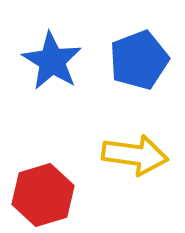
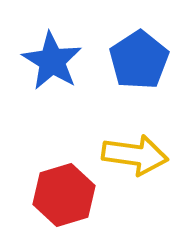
blue pentagon: rotated 12 degrees counterclockwise
red hexagon: moved 21 px right
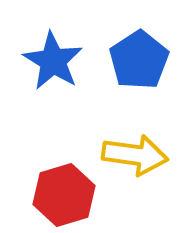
blue star: moved 1 px right
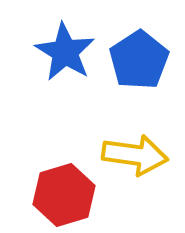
blue star: moved 12 px right, 9 px up
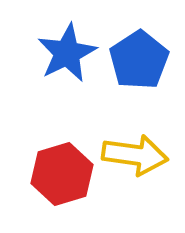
blue star: moved 2 px right, 1 px down; rotated 14 degrees clockwise
red hexagon: moved 2 px left, 21 px up
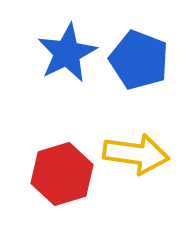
blue pentagon: rotated 18 degrees counterclockwise
yellow arrow: moved 1 px right, 1 px up
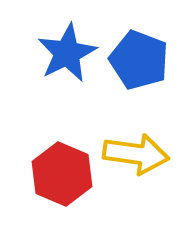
red hexagon: rotated 20 degrees counterclockwise
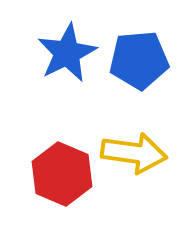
blue pentagon: rotated 26 degrees counterclockwise
yellow arrow: moved 2 px left, 1 px up
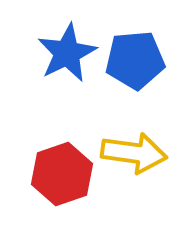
blue pentagon: moved 4 px left
red hexagon: rotated 18 degrees clockwise
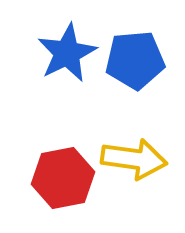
yellow arrow: moved 6 px down
red hexagon: moved 1 px right, 4 px down; rotated 8 degrees clockwise
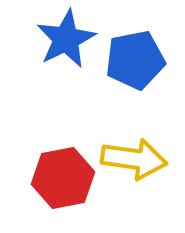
blue star: moved 1 px left, 14 px up
blue pentagon: rotated 6 degrees counterclockwise
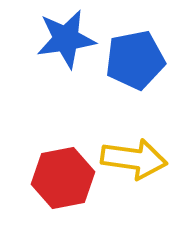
blue star: rotated 18 degrees clockwise
